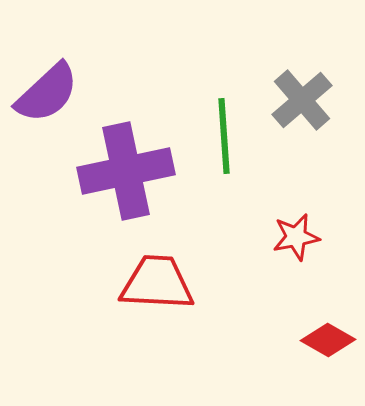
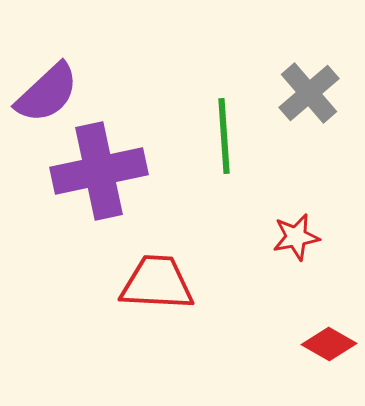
gray cross: moved 7 px right, 7 px up
purple cross: moved 27 px left
red diamond: moved 1 px right, 4 px down
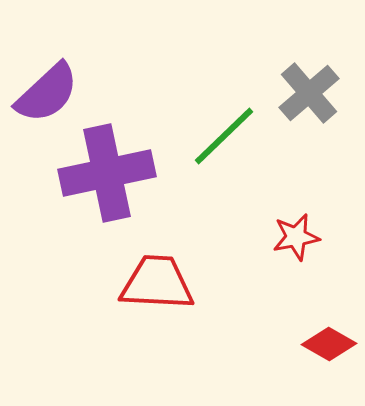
green line: rotated 50 degrees clockwise
purple cross: moved 8 px right, 2 px down
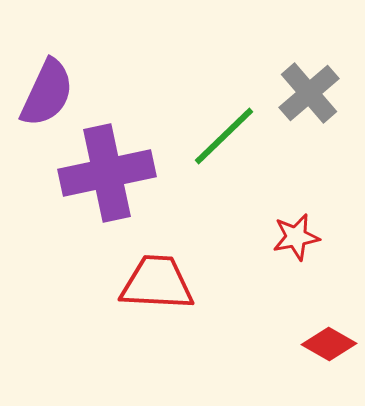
purple semicircle: rotated 22 degrees counterclockwise
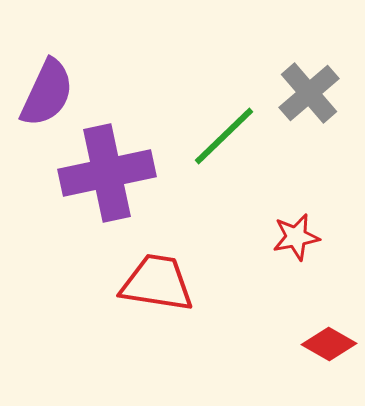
red trapezoid: rotated 6 degrees clockwise
